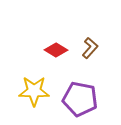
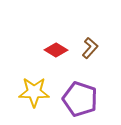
yellow star: moved 1 px down
purple pentagon: rotated 8 degrees clockwise
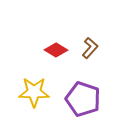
purple pentagon: moved 3 px right
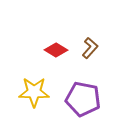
purple pentagon: rotated 8 degrees counterclockwise
